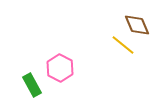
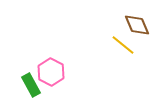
pink hexagon: moved 9 px left, 4 px down
green rectangle: moved 1 px left
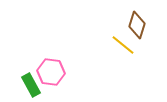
brown diamond: rotated 40 degrees clockwise
pink hexagon: rotated 20 degrees counterclockwise
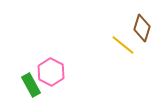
brown diamond: moved 5 px right, 3 px down
pink hexagon: rotated 20 degrees clockwise
